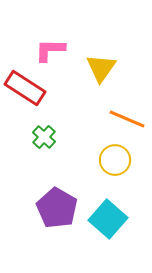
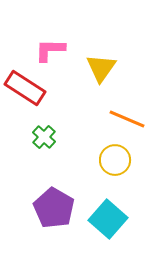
purple pentagon: moved 3 px left
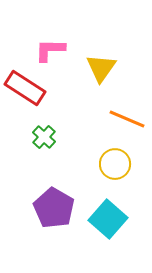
yellow circle: moved 4 px down
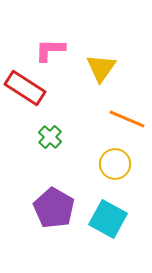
green cross: moved 6 px right
cyan square: rotated 12 degrees counterclockwise
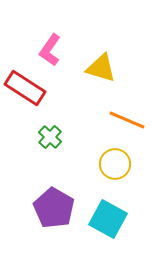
pink L-shape: rotated 56 degrees counterclockwise
yellow triangle: rotated 48 degrees counterclockwise
orange line: moved 1 px down
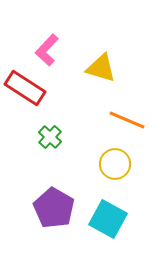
pink L-shape: moved 3 px left; rotated 8 degrees clockwise
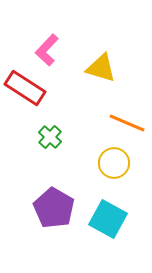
orange line: moved 3 px down
yellow circle: moved 1 px left, 1 px up
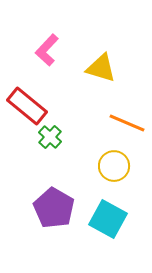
red rectangle: moved 2 px right, 18 px down; rotated 6 degrees clockwise
yellow circle: moved 3 px down
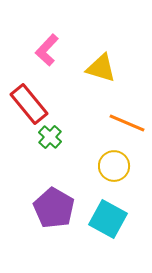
red rectangle: moved 2 px right, 2 px up; rotated 12 degrees clockwise
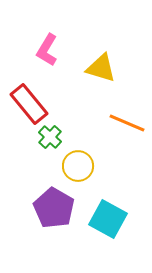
pink L-shape: rotated 12 degrees counterclockwise
yellow circle: moved 36 px left
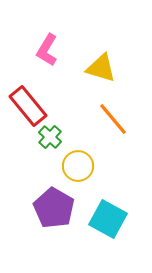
red rectangle: moved 1 px left, 2 px down
orange line: moved 14 px left, 4 px up; rotated 27 degrees clockwise
